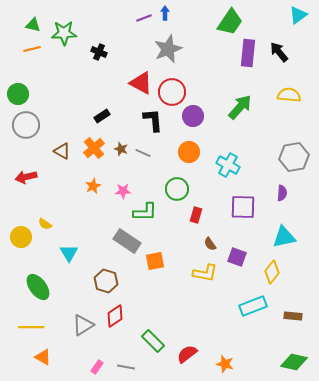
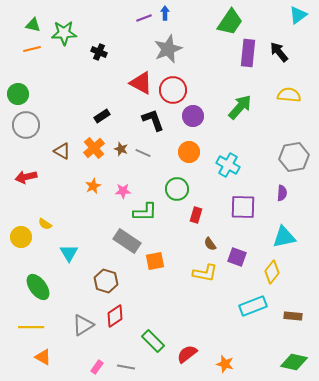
red circle at (172, 92): moved 1 px right, 2 px up
black L-shape at (153, 120): rotated 15 degrees counterclockwise
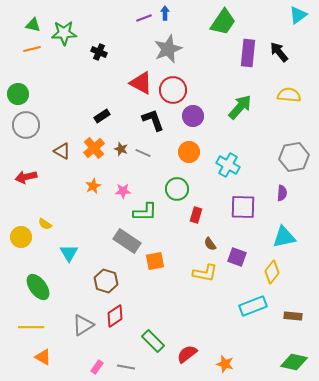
green trapezoid at (230, 22): moved 7 px left
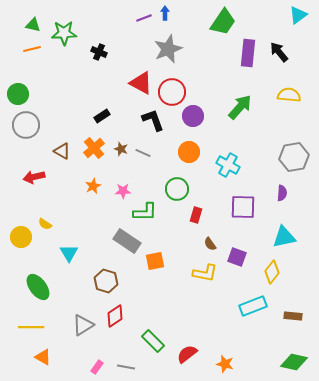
red circle at (173, 90): moved 1 px left, 2 px down
red arrow at (26, 177): moved 8 px right
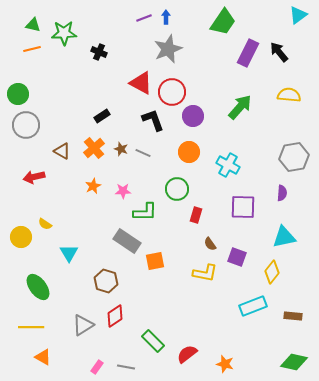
blue arrow at (165, 13): moved 1 px right, 4 px down
purple rectangle at (248, 53): rotated 20 degrees clockwise
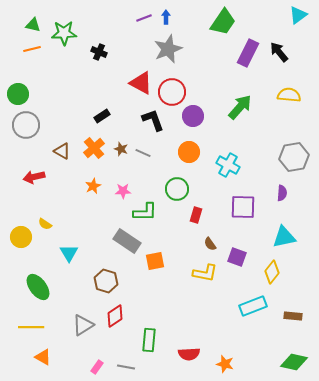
green rectangle at (153, 341): moved 4 px left, 1 px up; rotated 50 degrees clockwise
red semicircle at (187, 354): moved 2 px right; rotated 145 degrees counterclockwise
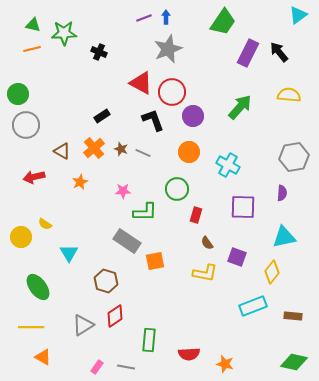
orange star at (93, 186): moved 13 px left, 4 px up
brown semicircle at (210, 244): moved 3 px left, 1 px up
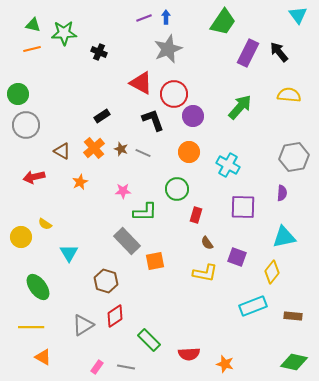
cyan triangle at (298, 15): rotated 30 degrees counterclockwise
red circle at (172, 92): moved 2 px right, 2 px down
gray rectangle at (127, 241): rotated 12 degrees clockwise
green rectangle at (149, 340): rotated 50 degrees counterclockwise
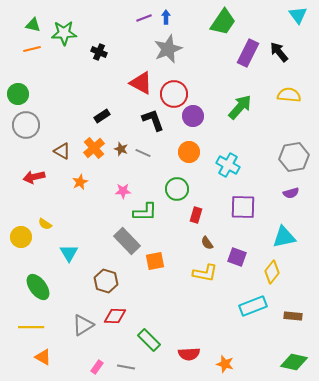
purple semicircle at (282, 193): moved 9 px right; rotated 70 degrees clockwise
red diamond at (115, 316): rotated 35 degrees clockwise
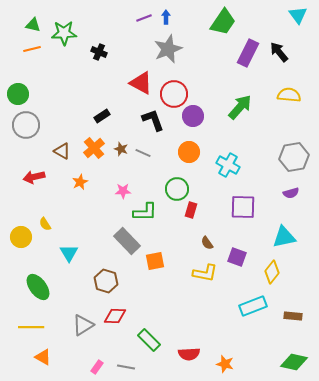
red rectangle at (196, 215): moved 5 px left, 5 px up
yellow semicircle at (45, 224): rotated 24 degrees clockwise
